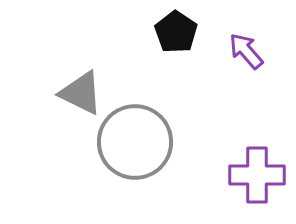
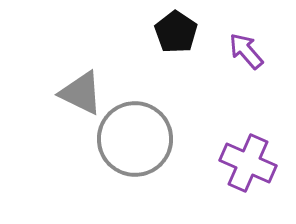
gray circle: moved 3 px up
purple cross: moved 9 px left, 12 px up; rotated 24 degrees clockwise
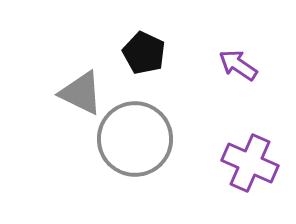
black pentagon: moved 32 px left, 21 px down; rotated 9 degrees counterclockwise
purple arrow: moved 8 px left, 14 px down; rotated 15 degrees counterclockwise
purple cross: moved 2 px right
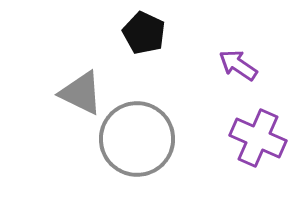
black pentagon: moved 20 px up
gray circle: moved 2 px right
purple cross: moved 8 px right, 25 px up
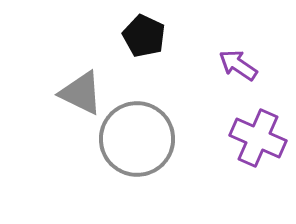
black pentagon: moved 3 px down
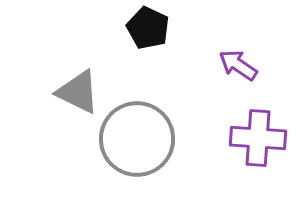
black pentagon: moved 4 px right, 8 px up
gray triangle: moved 3 px left, 1 px up
purple cross: rotated 20 degrees counterclockwise
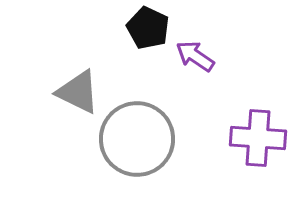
purple arrow: moved 43 px left, 9 px up
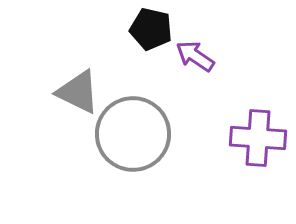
black pentagon: moved 3 px right, 1 px down; rotated 12 degrees counterclockwise
gray circle: moved 4 px left, 5 px up
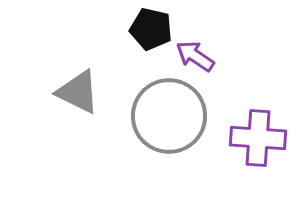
gray circle: moved 36 px right, 18 px up
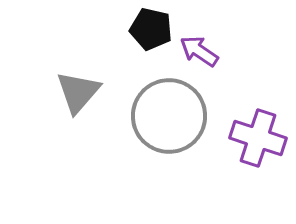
purple arrow: moved 4 px right, 5 px up
gray triangle: rotated 45 degrees clockwise
purple cross: rotated 14 degrees clockwise
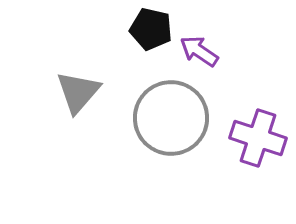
gray circle: moved 2 px right, 2 px down
